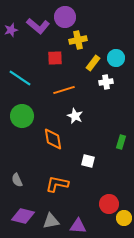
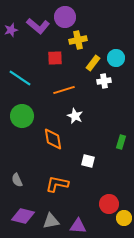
white cross: moved 2 px left, 1 px up
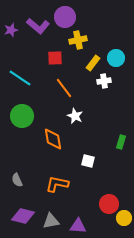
orange line: moved 2 px up; rotated 70 degrees clockwise
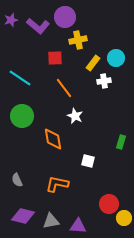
purple star: moved 10 px up
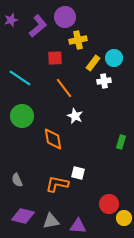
purple L-shape: rotated 80 degrees counterclockwise
cyan circle: moved 2 px left
white square: moved 10 px left, 12 px down
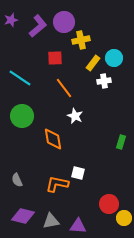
purple circle: moved 1 px left, 5 px down
yellow cross: moved 3 px right
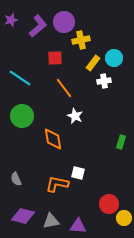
gray semicircle: moved 1 px left, 1 px up
